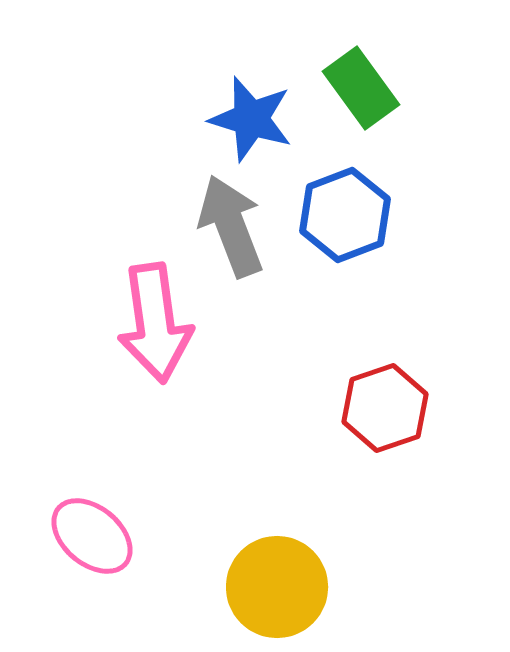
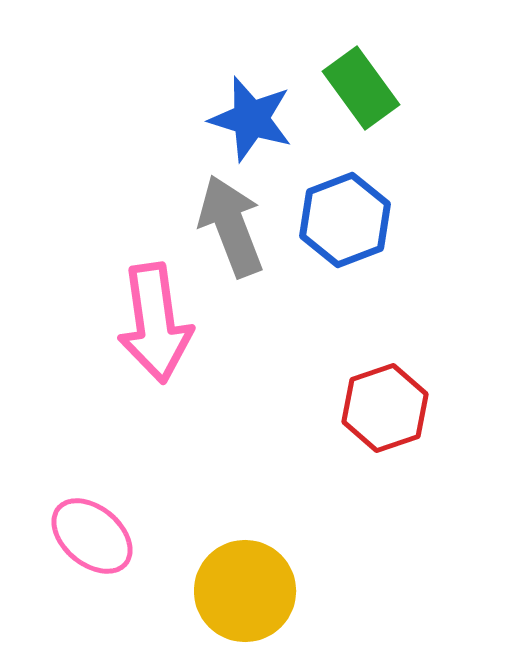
blue hexagon: moved 5 px down
yellow circle: moved 32 px left, 4 px down
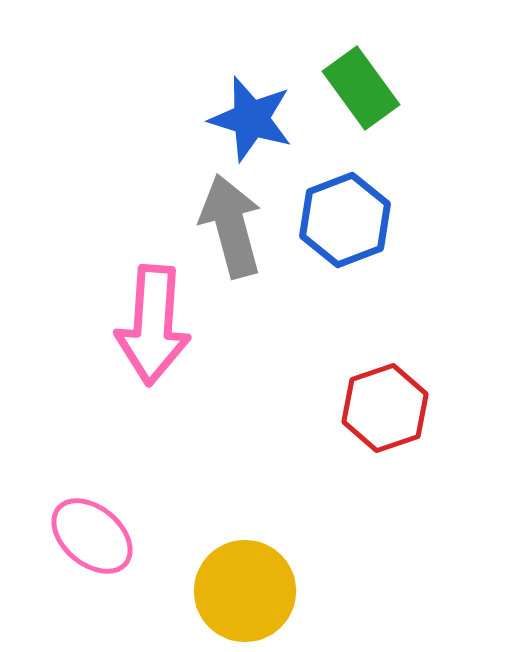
gray arrow: rotated 6 degrees clockwise
pink arrow: moved 2 px left, 2 px down; rotated 12 degrees clockwise
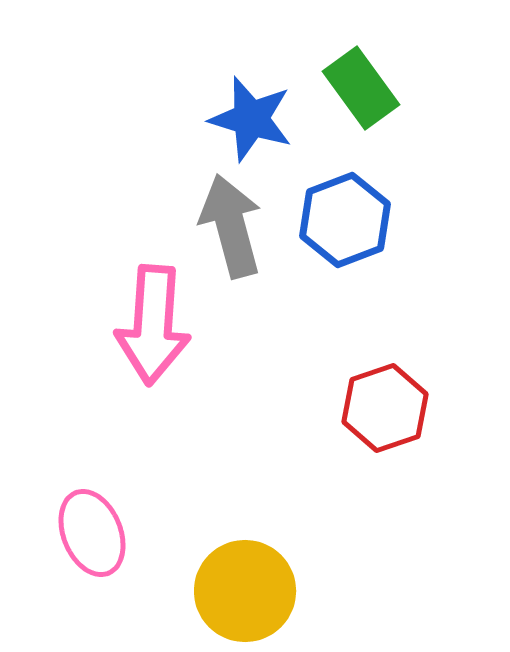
pink ellipse: moved 3 px up; rotated 28 degrees clockwise
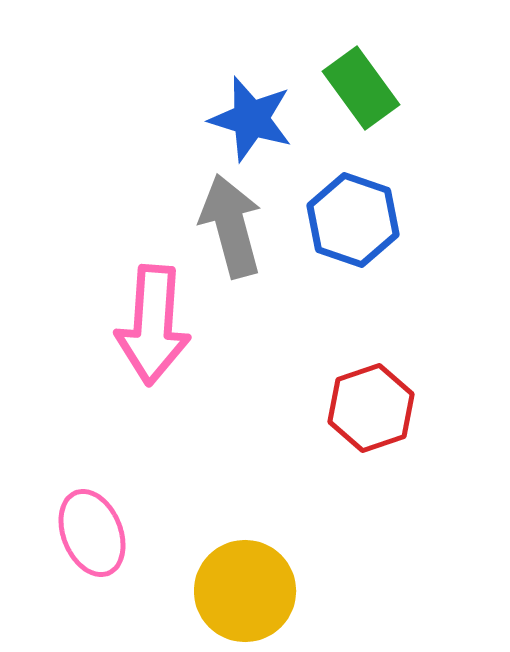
blue hexagon: moved 8 px right; rotated 20 degrees counterclockwise
red hexagon: moved 14 px left
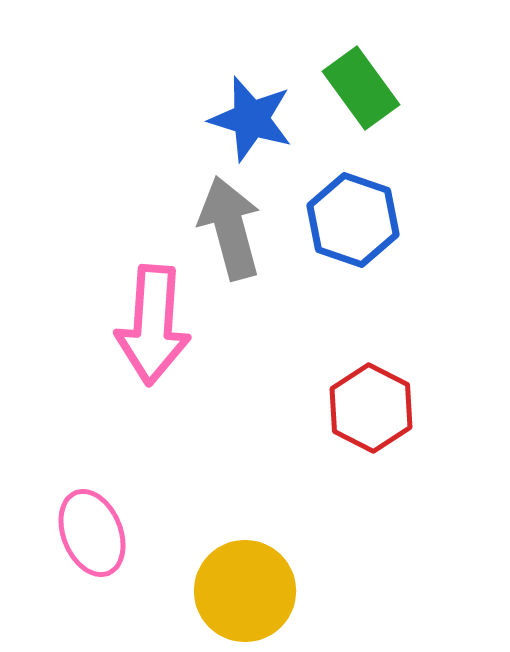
gray arrow: moved 1 px left, 2 px down
red hexagon: rotated 14 degrees counterclockwise
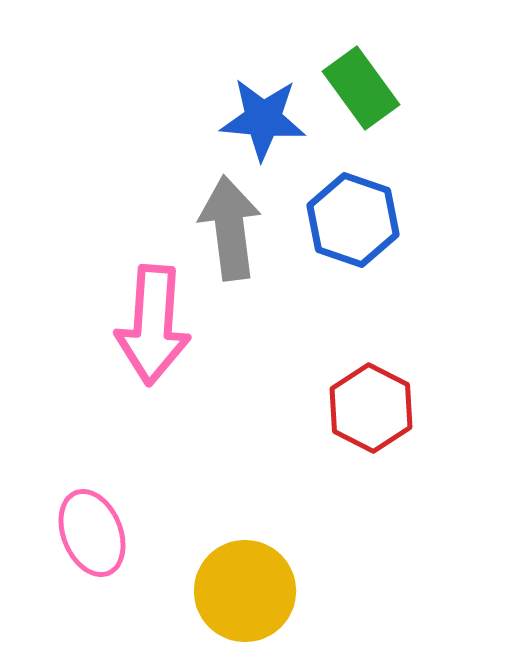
blue star: moved 12 px right; rotated 12 degrees counterclockwise
gray arrow: rotated 8 degrees clockwise
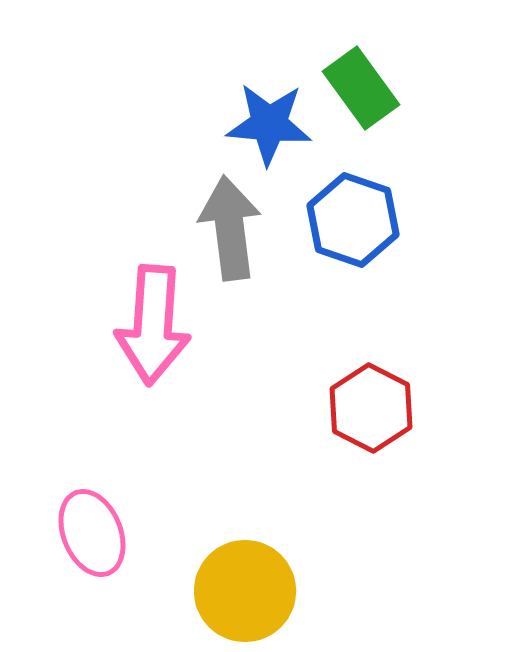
blue star: moved 6 px right, 5 px down
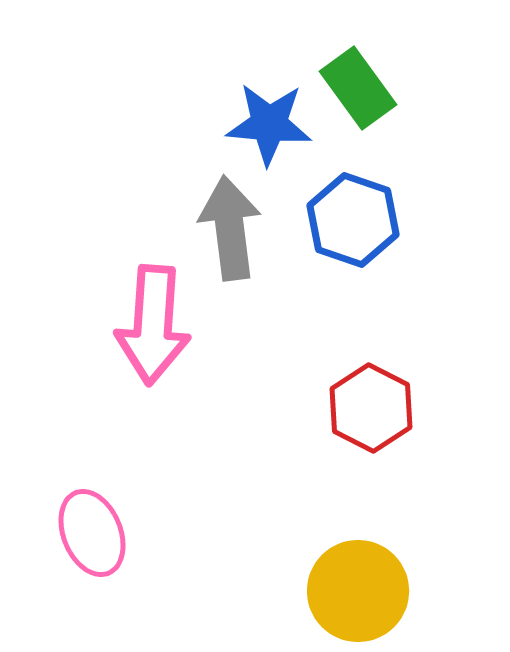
green rectangle: moved 3 px left
yellow circle: moved 113 px right
